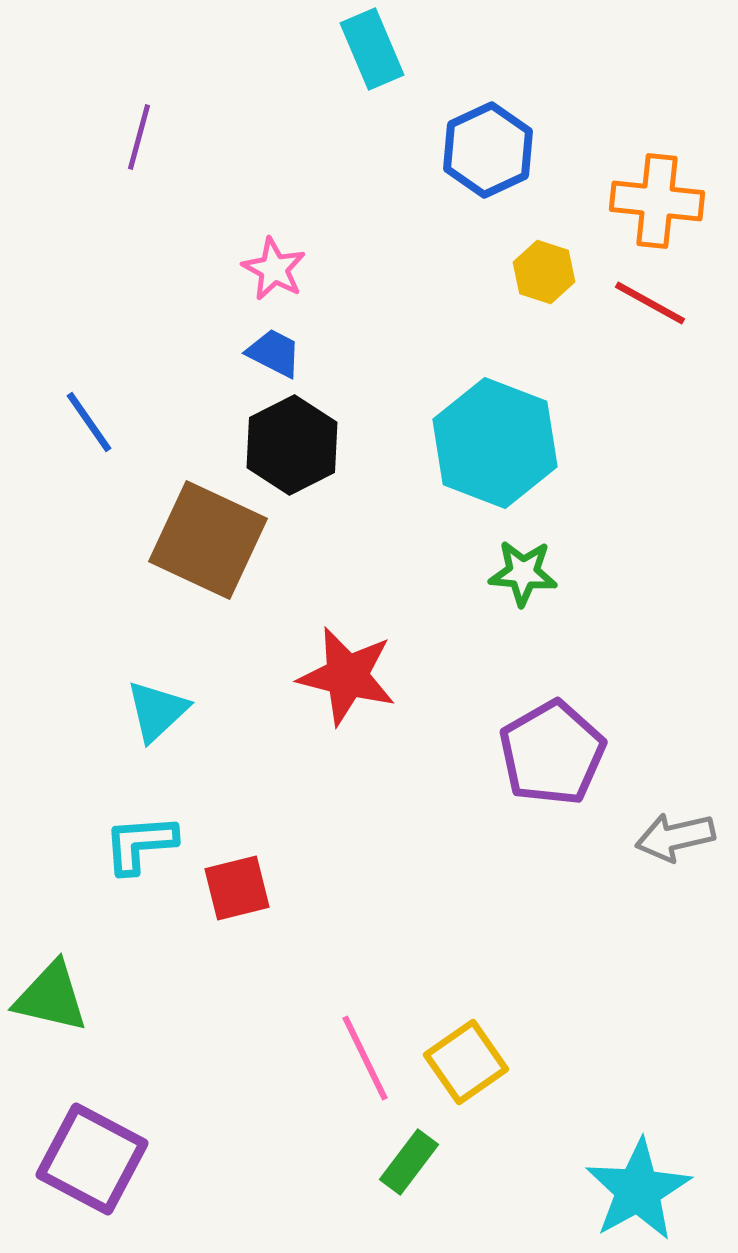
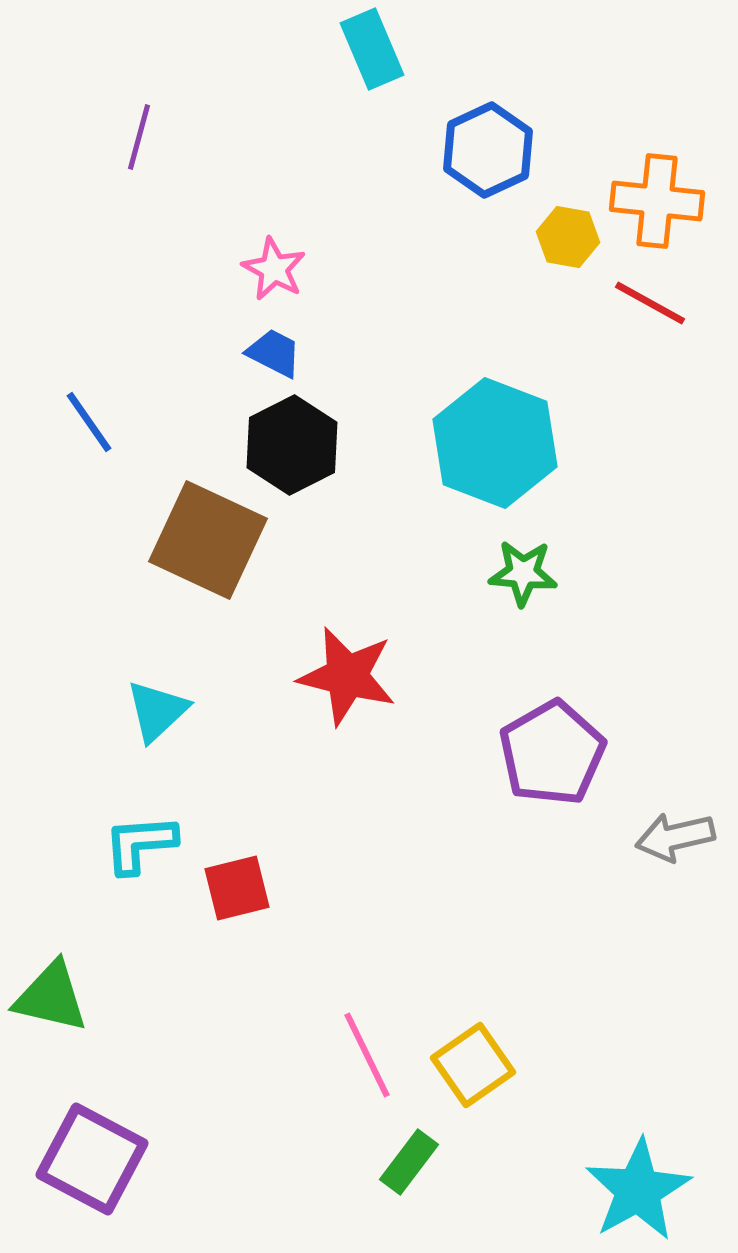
yellow hexagon: moved 24 px right, 35 px up; rotated 8 degrees counterclockwise
pink line: moved 2 px right, 3 px up
yellow square: moved 7 px right, 3 px down
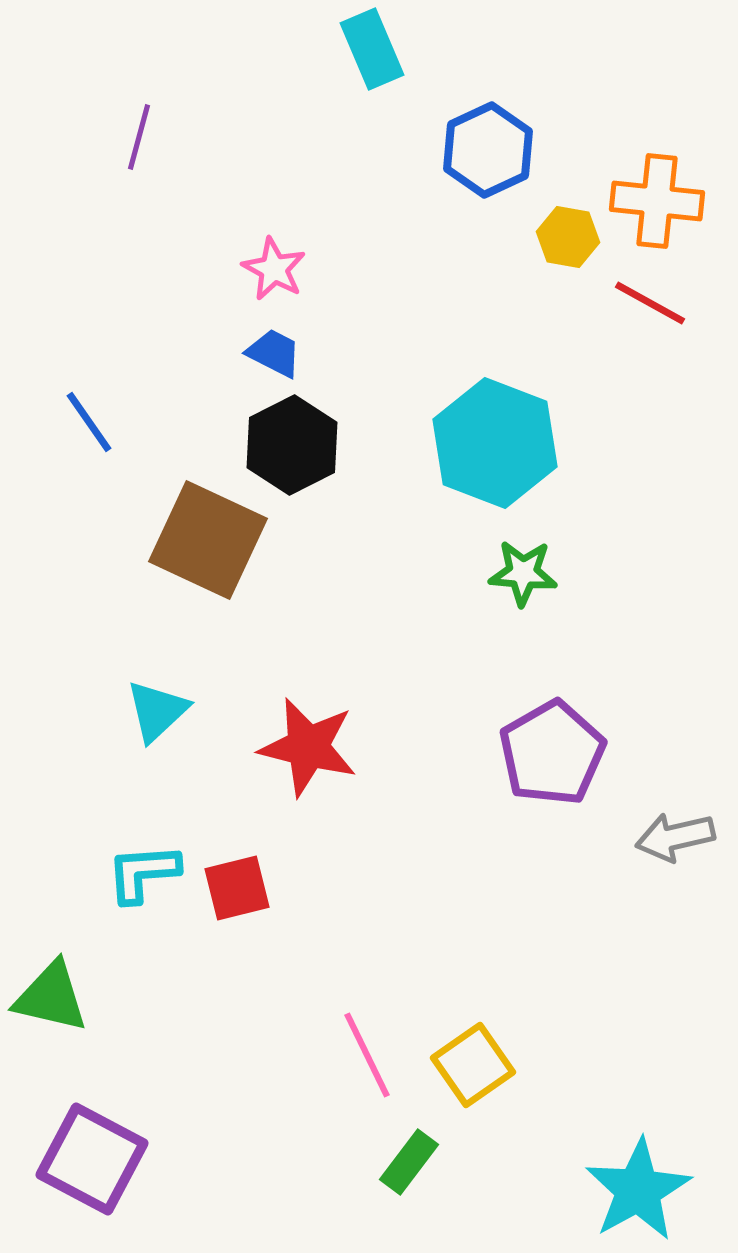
red star: moved 39 px left, 71 px down
cyan L-shape: moved 3 px right, 29 px down
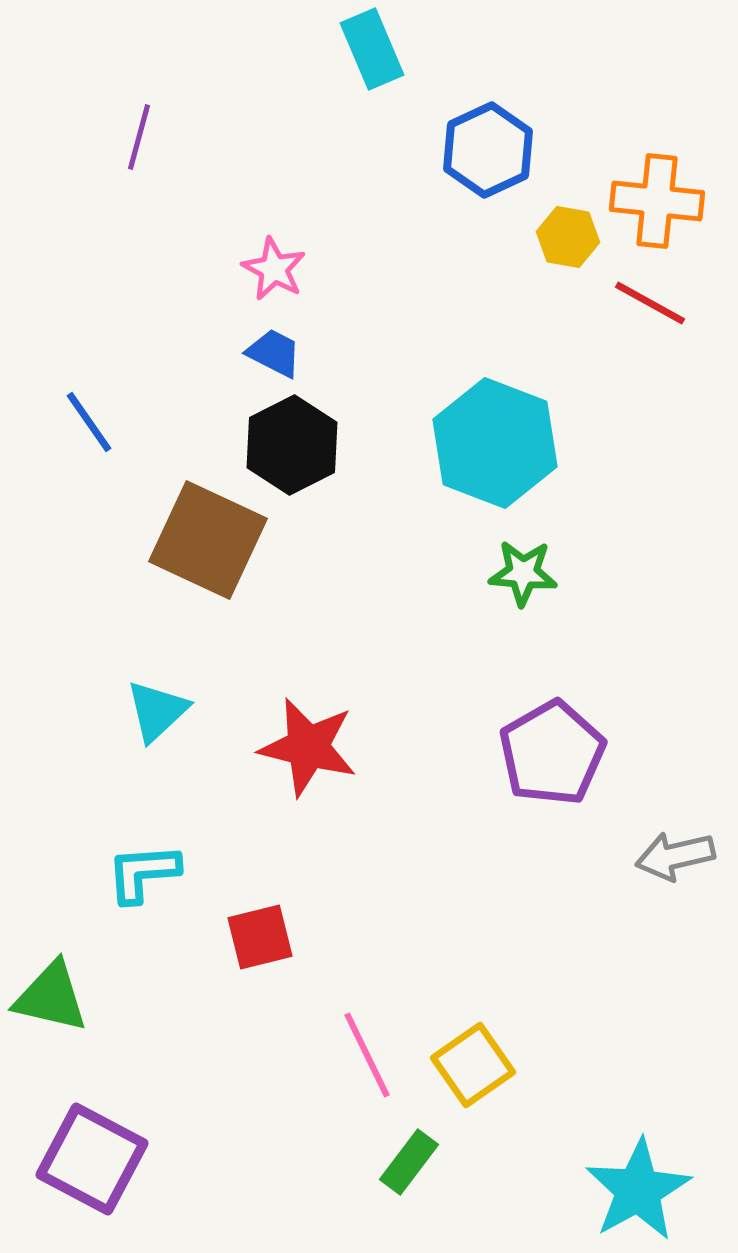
gray arrow: moved 19 px down
red square: moved 23 px right, 49 px down
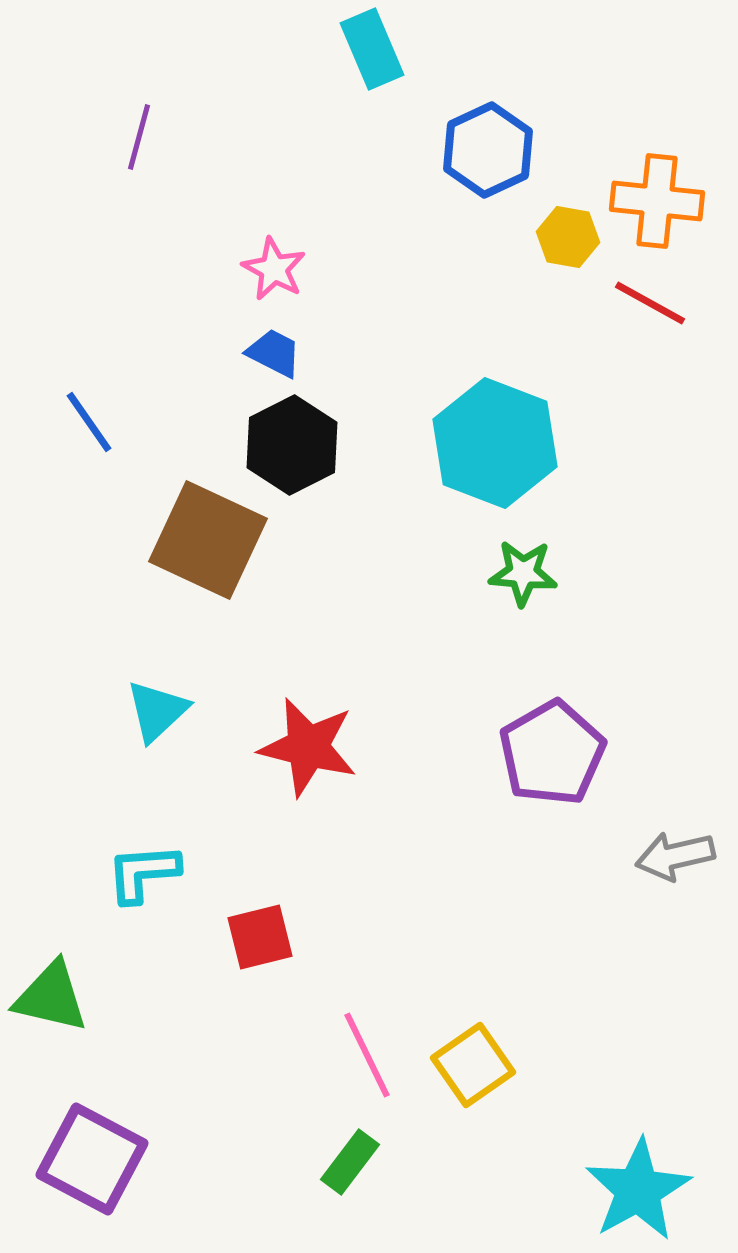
green rectangle: moved 59 px left
